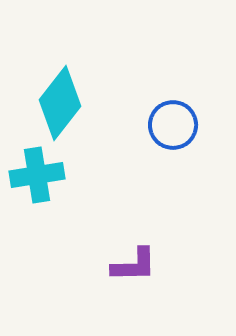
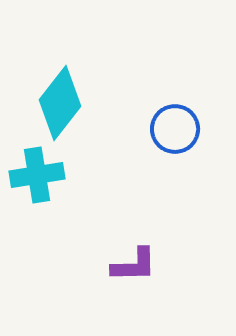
blue circle: moved 2 px right, 4 px down
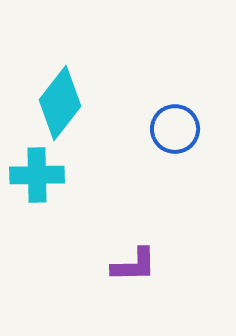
cyan cross: rotated 8 degrees clockwise
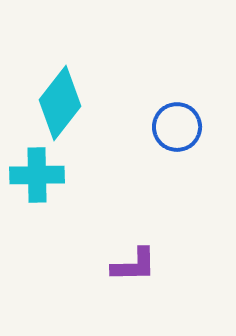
blue circle: moved 2 px right, 2 px up
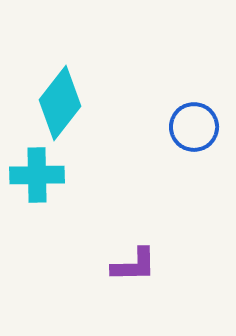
blue circle: moved 17 px right
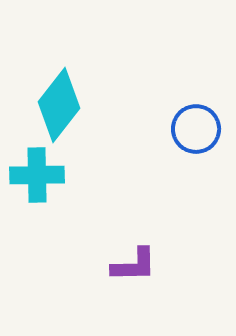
cyan diamond: moved 1 px left, 2 px down
blue circle: moved 2 px right, 2 px down
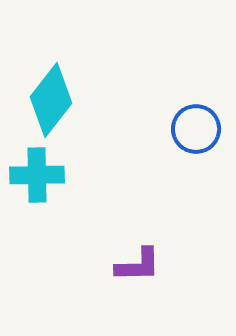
cyan diamond: moved 8 px left, 5 px up
purple L-shape: moved 4 px right
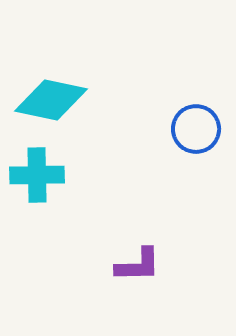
cyan diamond: rotated 64 degrees clockwise
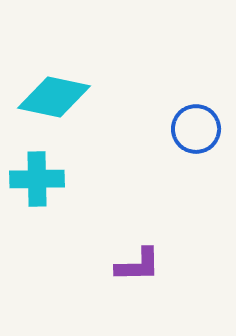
cyan diamond: moved 3 px right, 3 px up
cyan cross: moved 4 px down
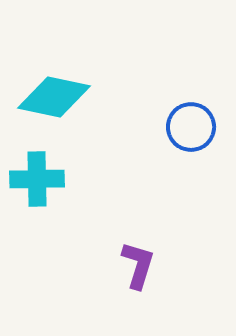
blue circle: moved 5 px left, 2 px up
purple L-shape: rotated 72 degrees counterclockwise
